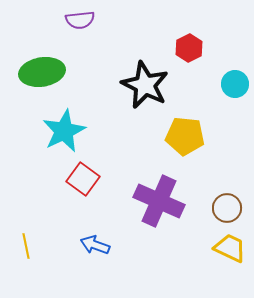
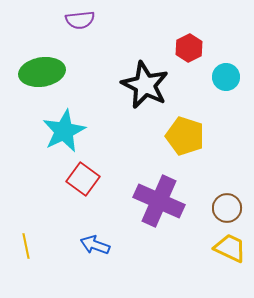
cyan circle: moved 9 px left, 7 px up
yellow pentagon: rotated 12 degrees clockwise
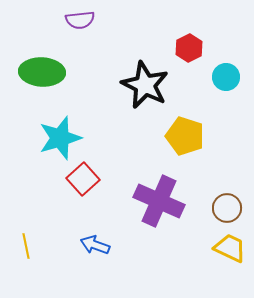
green ellipse: rotated 12 degrees clockwise
cyan star: moved 4 px left, 7 px down; rotated 9 degrees clockwise
red square: rotated 12 degrees clockwise
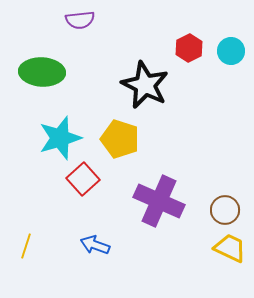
cyan circle: moved 5 px right, 26 px up
yellow pentagon: moved 65 px left, 3 px down
brown circle: moved 2 px left, 2 px down
yellow line: rotated 30 degrees clockwise
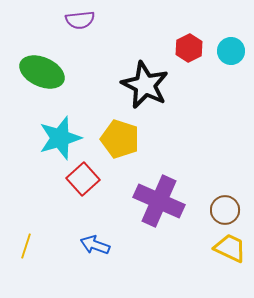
green ellipse: rotated 21 degrees clockwise
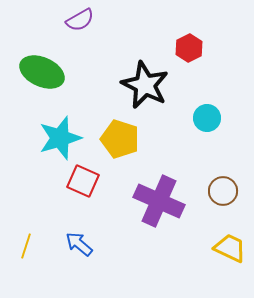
purple semicircle: rotated 24 degrees counterclockwise
cyan circle: moved 24 px left, 67 px down
red square: moved 2 px down; rotated 24 degrees counterclockwise
brown circle: moved 2 px left, 19 px up
blue arrow: moved 16 px left, 1 px up; rotated 20 degrees clockwise
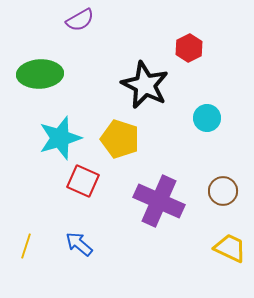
green ellipse: moved 2 px left, 2 px down; rotated 27 degrees counterclockwise
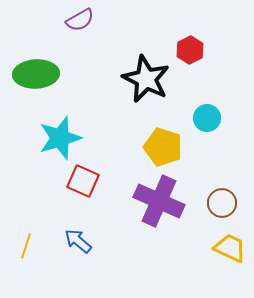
red hexagon: moved 1 px right, 2 px down
green ellipse: moved 4 px left
black star: moved 1 px right, 6 px up
yellow pentagon: moved 43 px right, 8 px down
brown circle: moved 1 px left, 12 px down
blue arrow: moved 1 px left, 3 px up
